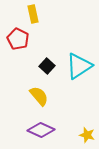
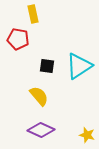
red pentagon: rotated 15 degrees counterclockwise
black square: rotated 35 degrees counterclockwise
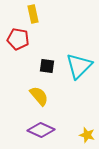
cyan triangle: rotated 12 degrees counterclockwise
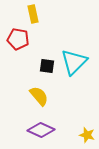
cyan triangle: moved 5 px left, 4 px up
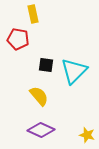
cyan triangle: moved 9 px down
black square: moved 1 px left, 1 px up
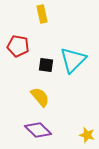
yellow rectangle: moved 9 px right
red pentagon: moved 7 px down
cyan triangle: moved 1 px left, 11 px up
yellow semicircle: moved 1 px right, 1 px down
purple diamond: moved 3 px left; rotated 20 degrees clockwise
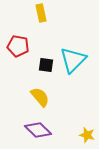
yellow rectangle: moved 1 px left, 1 px up
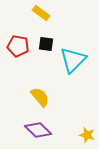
yellow rectangle: rotated 42 degrees counterclockwise
black square: moved 21 px up
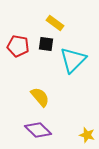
yellow rectangle: moved 14 px right, 10 px down
